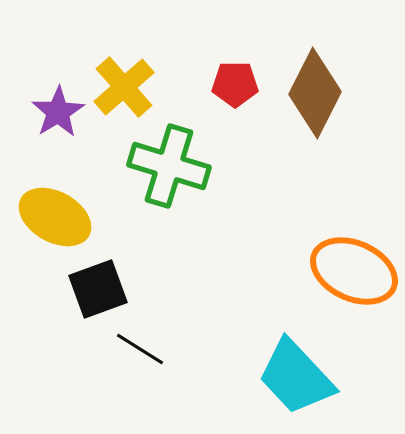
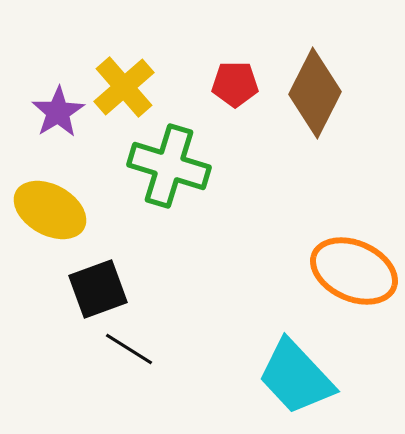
yellow ellipse: moved 5 px left, 7 px up
black line: moved 11 px left
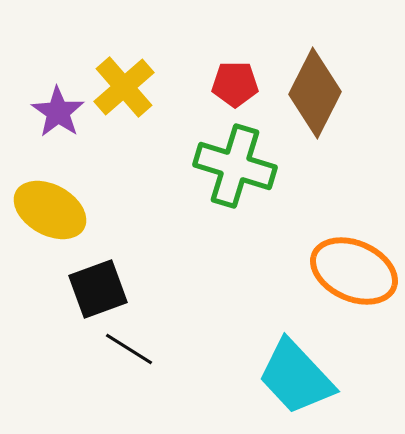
purple star: rotated 6 degrees counterclockwise
green cross: moved 66 px right
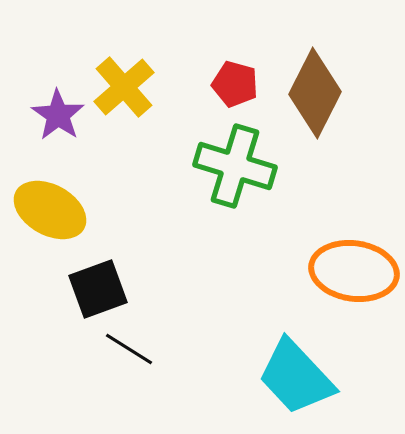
red pentagon: rotated 15 degrees clockwise
purple star: moved 3 px down
orange ellipse: rotated 16 degrees counterclockwise
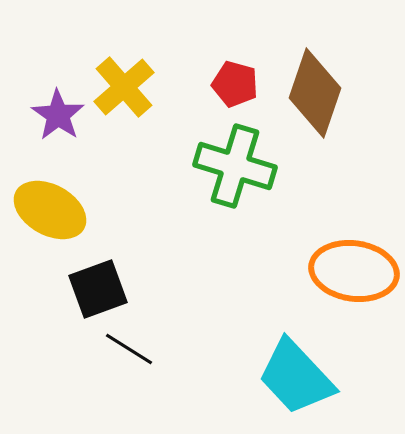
brown diamond: rotated 8 degrees counterclockwise
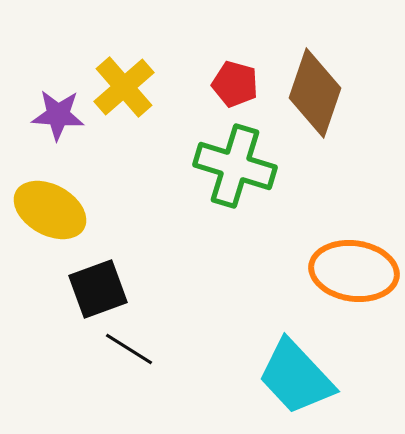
purple star: rotated 30 degrees counterclockwise
